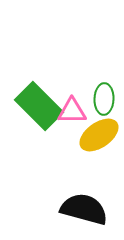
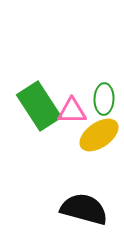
green rectangle: rotated 12 degrees clockwise
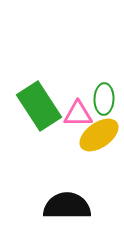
pink triangle: moved 6 px right, 3 px down
black semicircle: moved 17 px left, 3 px up; rotated 15 degrees counterclockwise
